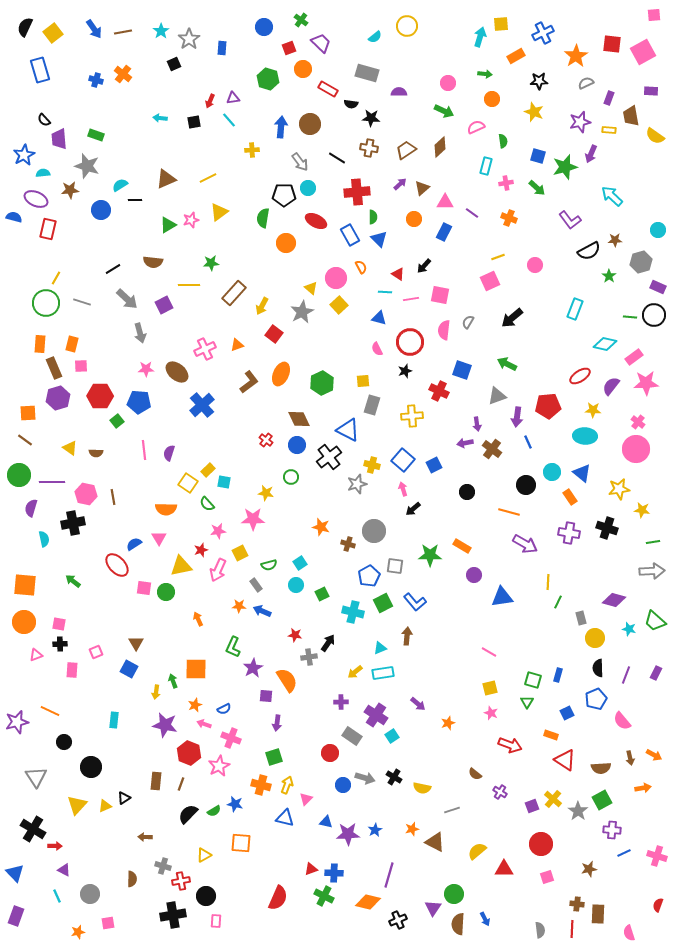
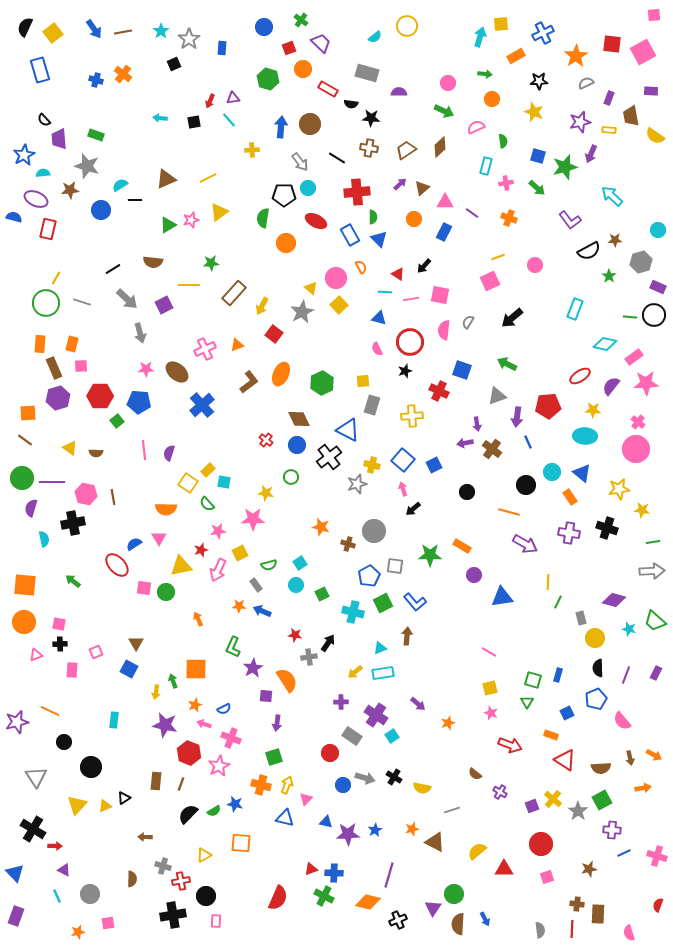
green circle at (19, 475): moved 3 px right, 3 px down
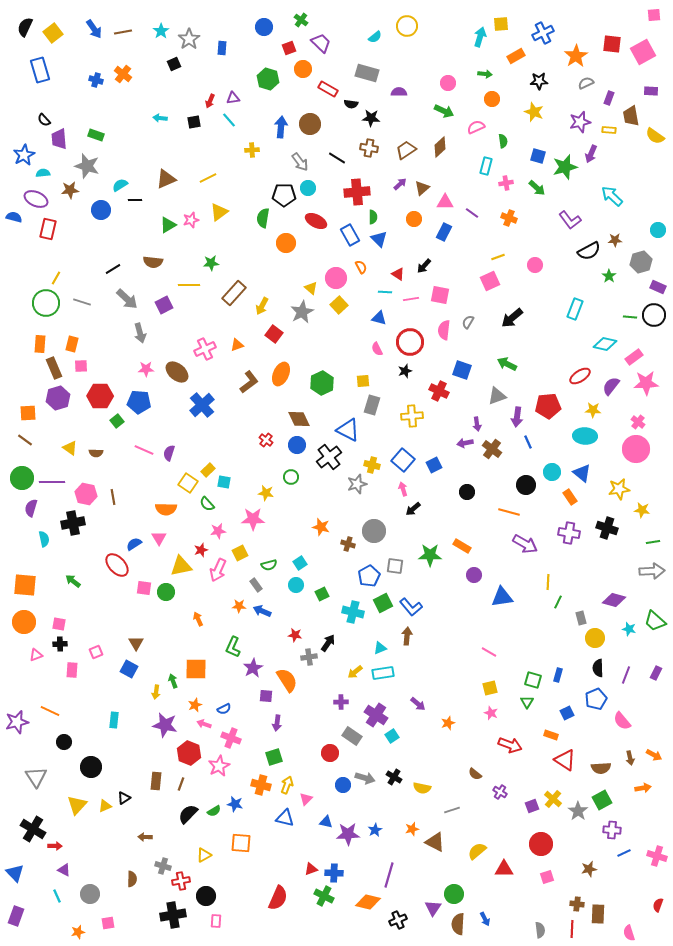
pink line at (144, 450): rotated 60 degrees counterclockwise
blue L-shape at (415, 602): moved 4 px left, 5 px down
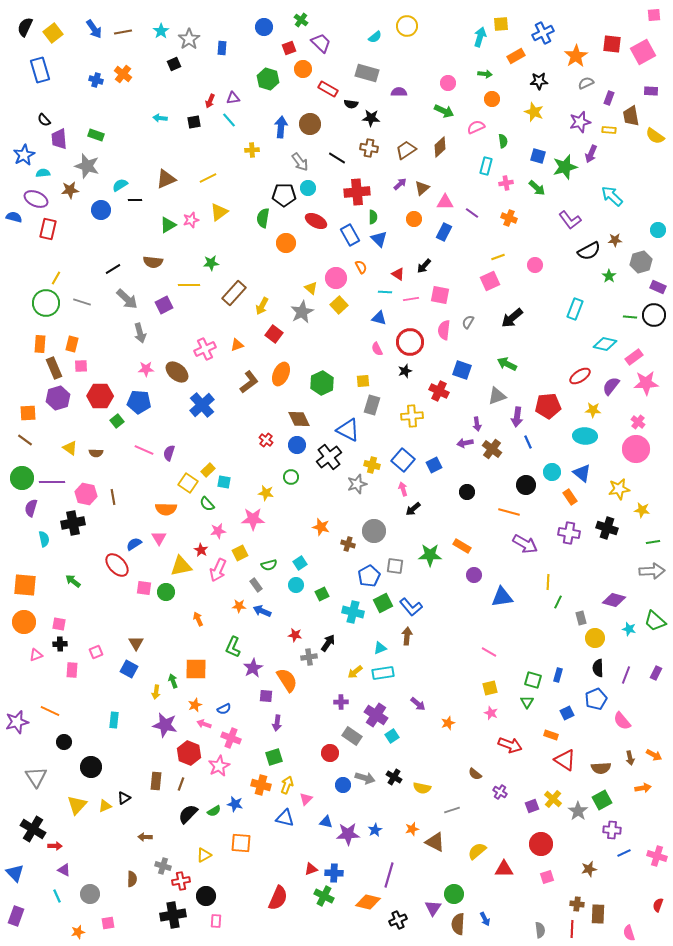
red star at (201, 550): rotated 24 degrees counterclockwise
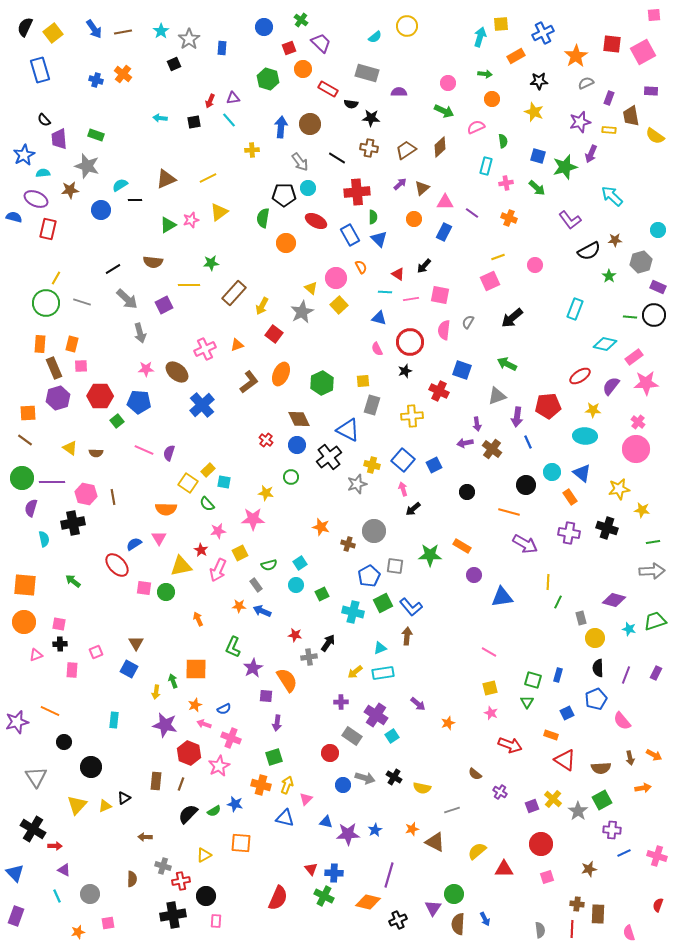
green trapezoid at (655, 621): rotated 120 degrees clockwise
red triangle at (311, 869): rotated 48 degrees counterclockwise
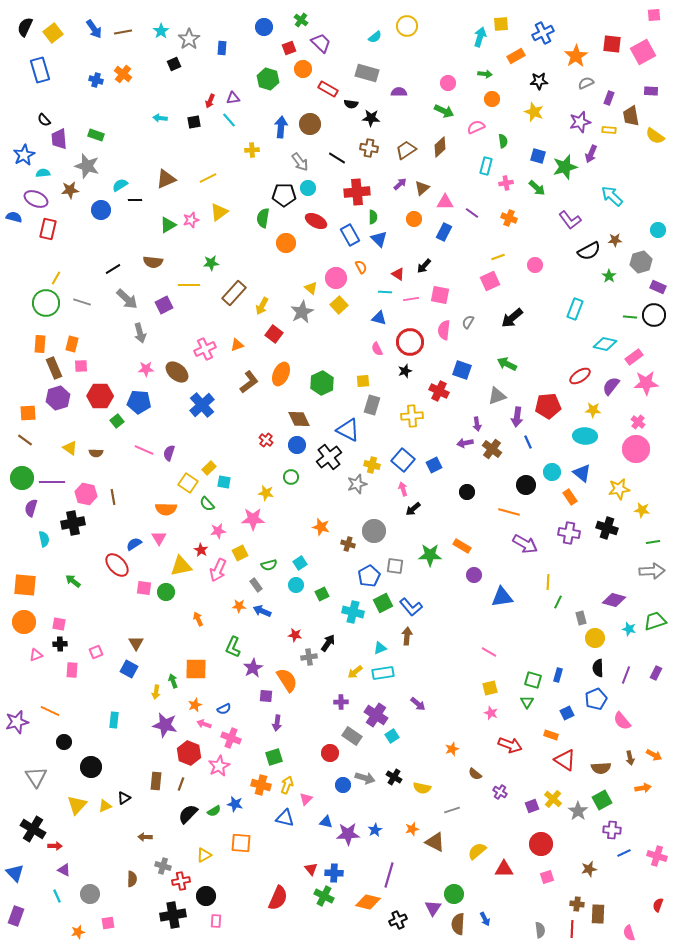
yellow rectangle at (208, 470): moved 1 px right, 2 px up
orange star at (448, 723): moved 4 px right, 26 px down
